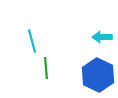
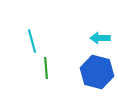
cyan arrow: moved 2 px left, 1 px down
blue hexagon: moved 1 px left, 3 px up; rotated 12 degrees counterclockwise
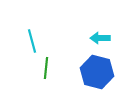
green line: rotated 10 degrees clockwise
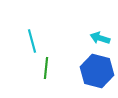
cyan arrow: rotated 18 degrees clockwise
blue hexagon: moved 1 px up
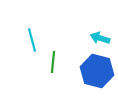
cyan line: moved 1 px up
green line: moved 7 px right, 6 px up
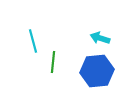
cyan line: moved 1 px right, 1 px down
blue hexagon: rotated 20 degrees counterclockwise
